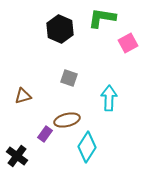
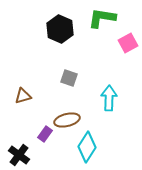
black cross: moved 2 px right, 1 px up
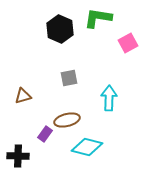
green L-shape: moved 4 px left
gray square: rotated 30 degrees counterclockwise
cyan diamond: rotated 72 degrees clockwise
black cross: moved 1 px left, 1 px down; rotated 35 degrees counterclockwise
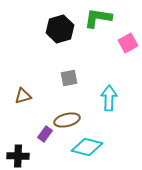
black hexagon: rotated 20 degrees clockwise
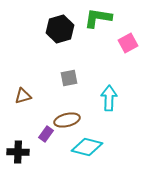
purple rectangle: moved 1 px right
black cross: moved 4 px up
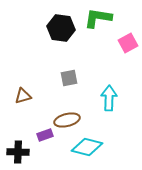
black hexagon: moved 1 px right, 1 px up; rotated 24 degrees clockwise
purple rectangle: moved 1 px left, 1 px down; rotated 35 degrees clockwise
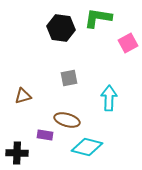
brown ellipse: rotated 30 degrees clockwise
purple rectangle: rotated 28 degrees clockwise
black cross: moved 1 px left, 1 px down
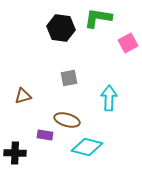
black cross: moved 2 px left
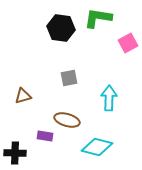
purple rectangle: moved 1 px down
cyan diamond: moved 10 px right
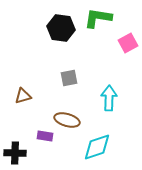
cyan diamond: rotated 32 degrees counterclockwise
